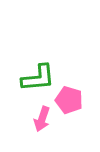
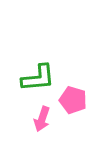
pink pentagon: moved 4 px right
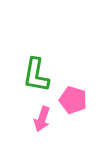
green L-shape: moved 2 px left, 3 px up; rotated 105 degrees clockwise
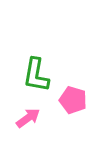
pink arrow: moved 14 px left, 1 px up; rotated 145 degrees counterclockwise
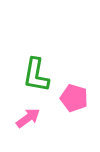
pink pentagon: moved 1 px right, 2 px up
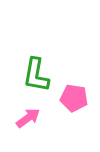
pink pentagon: rotated 8 degrees counterclockwise
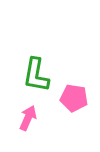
pink arrow: rotated 30 degrees counterclockwise
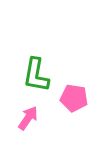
pink arrow: rotated 10 degrees clockwise
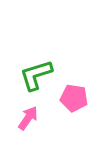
green L-shape: rotated 63 degrees clockwise
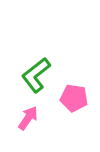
green L-shape: rotated 21 degrees counterclockwise
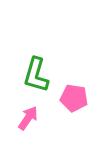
green L-shape: rotated 36 degrees counterclockwise
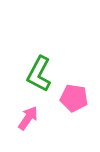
green L-shape: moved 3 px right, 1 px up; rotated 12 degrees clockwise
